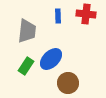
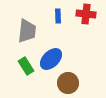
green rectangle: rotated 66 degrees counterclockwise
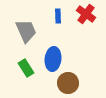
red cross: rotated 30 degrees clockwise
gray trapezoid: moved 1 px left; rotated 30 degrees counterclockwise
blue ellipse: moved 2 px right; rotated 40 degrees counterclockwise
green rectangle: moved 2 px down
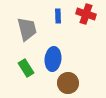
red cross: rotated 18 degrees counterclockwise
gray trapezoid: moved 1 px right, 2 px up; rotated 10 degrees clockwise
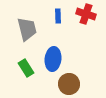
brown circle: moved 1 px right, 1 px down
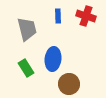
red cross: moved 2 px down
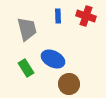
blue ellipse: rotated 70 degrees counterclockwise
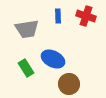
gray trapezoid: rotated 95 degrees clockwise
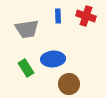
blue ellipse: rotated 30 degrees counterclockwise
